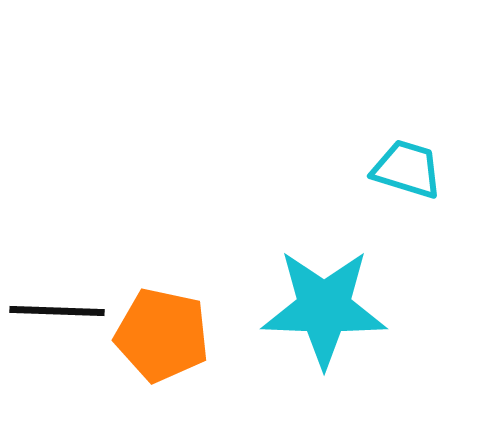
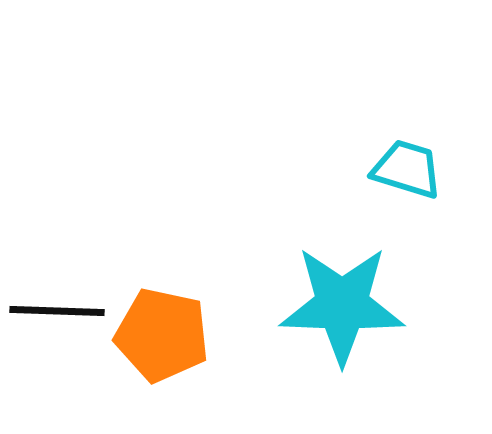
cyan star: moved 18 px right, 3 px up
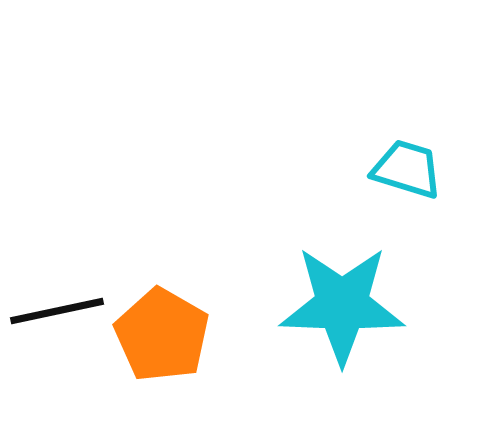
black line: rotated 14 degrees counterclockwise
orange pentagon: rotated 18 degrees clockwise
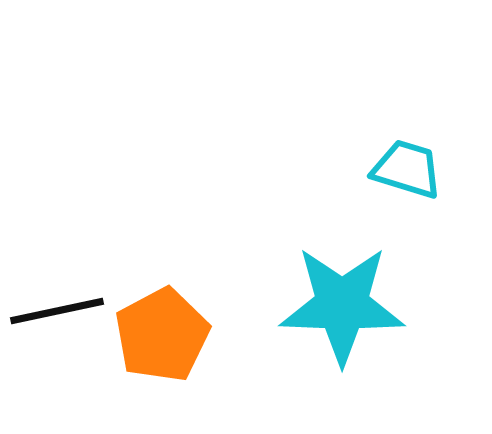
orange pentagon: rotated 14 degrees clockwise
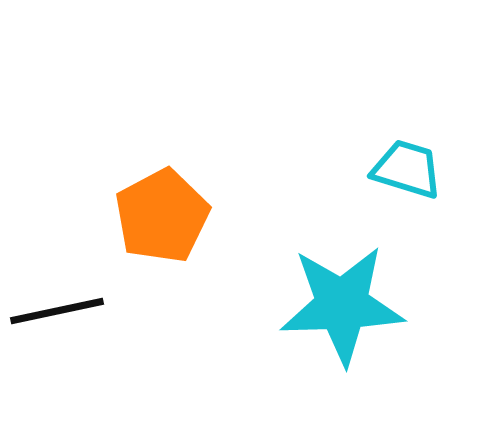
cyan star: rotated 4 degrees counterclockwise
orange pentagon: moved 119 px up
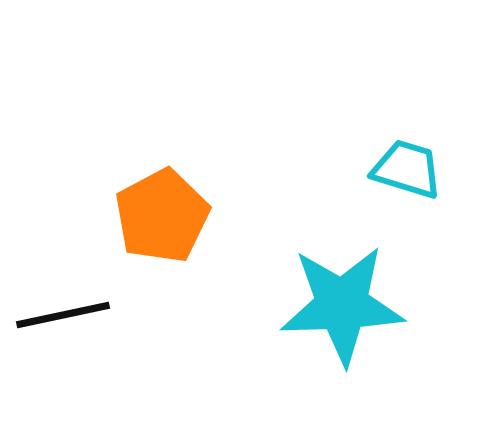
black line: moved 6 px right, 4 px down
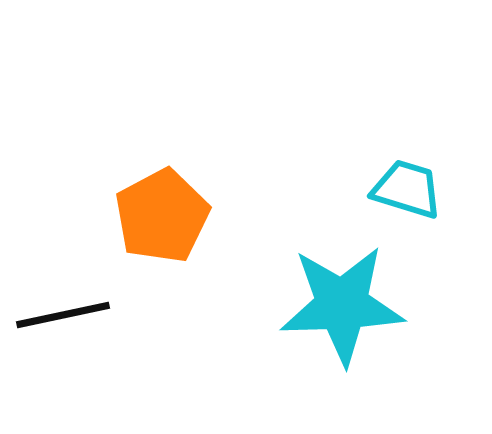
cyan trapezoid: moved 20 px down
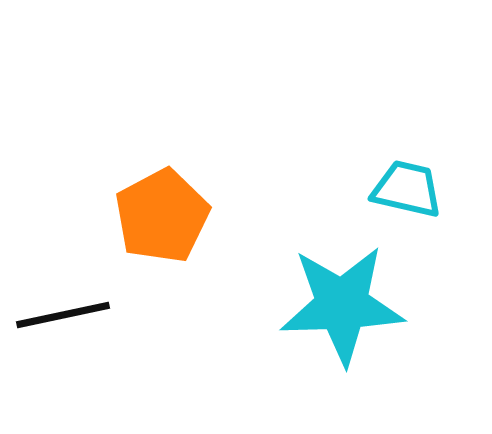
cyan trapezoid: rotated 4 degrees counterclockwise
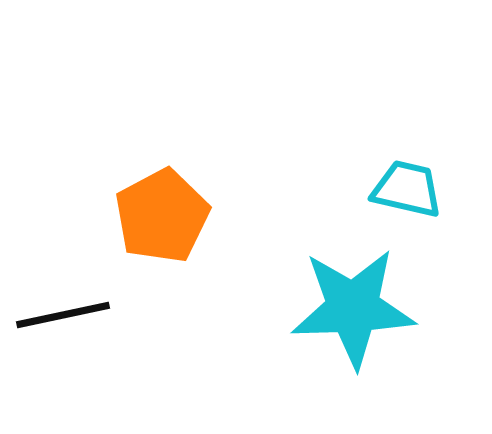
cyan star: moved 11 px right, 3 px down
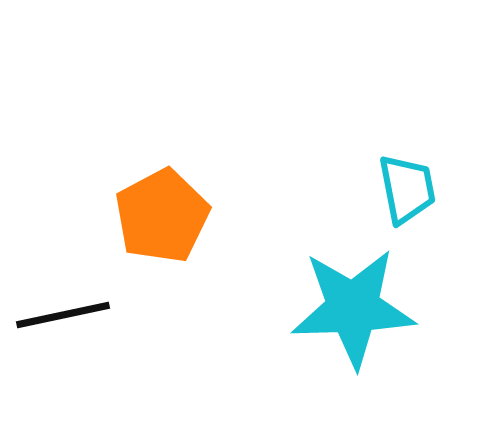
cyan trapezoid: rotated 66 degrees clockwise
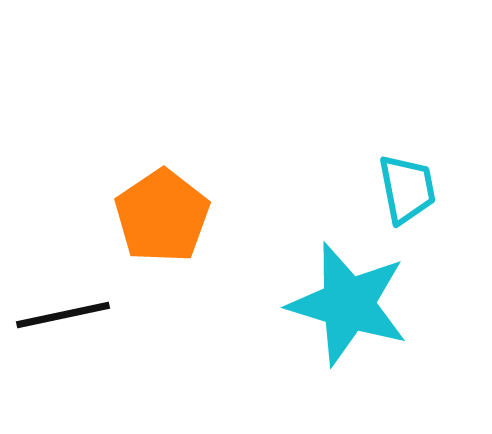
orange pentagon: rotated 6 degrees counterclockwise
cyan star: moved 5 px left, 4 px up; rotated 19 degrees clockwise
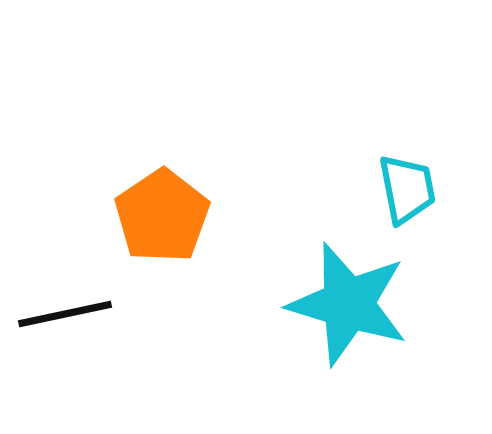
black line: moved 2 px right, 1 px up
